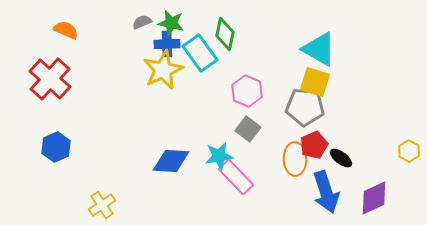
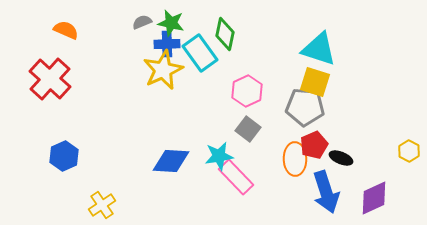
cyan triangle: rotated 12 degrees counterclockwise
pink hexagon: rotated 12 degrees clockwise
blue hexagon: moved 8 px right, 9 px down
black ellipse: rotated 15 degrees counterclockwise
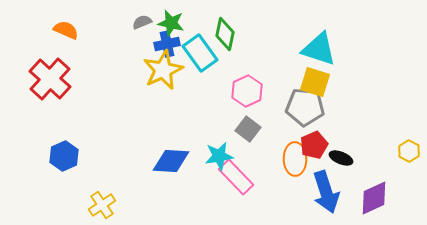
blue cross: rotated 10 degrees counterclockwise
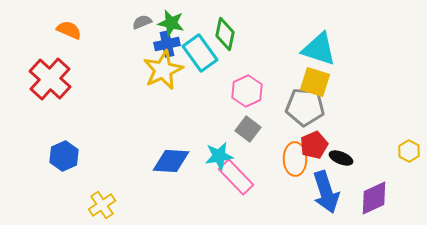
orange semicircle: moved 3 px right
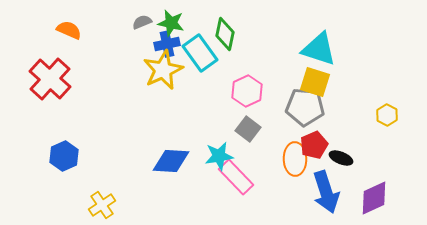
yellow hexagon: moved 22 px left, 36 px up
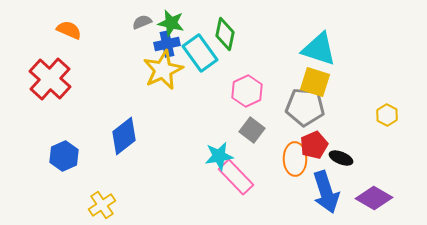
gray square: moved 4 px right, 1 px down
blue diamond: moved 47 px left, 25 px up; rotated 42 degrees counterclockwise
purple diamond: rotated 54 degrees clockwise
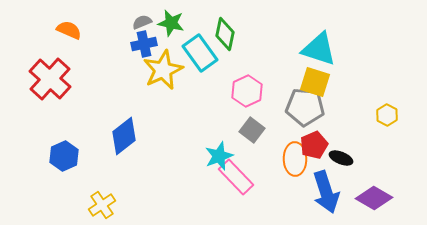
blue cross: moved 23 px left
cyan star: rotated 12 degrees counterclockwise
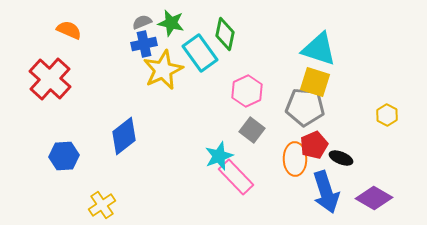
blue hexagon: rotated 20 degrees clockwise
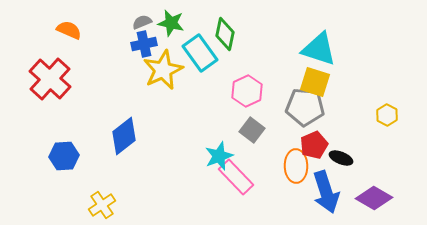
orange ellipse: moved 1 px right, 7 px down
